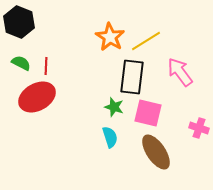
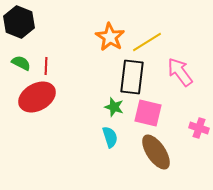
yellow line: moved 1 px right, 1 px down
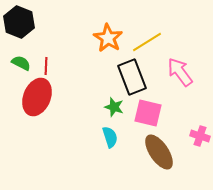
orange star: moved 2 px left, 1 px down
black rectangle: rotated 28 degrees counterclockwise
red ellipse: rotated 39 degrees counterclockwise
pink cross: moved 1 px right, 8 px down
brown ellipse: moved 3 px right
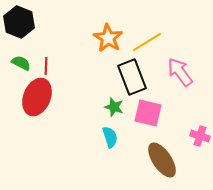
brown ellipse: moved 3 px right, 8 px down
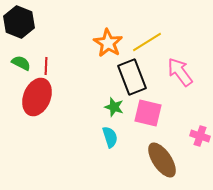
orange star: moved 5 px down
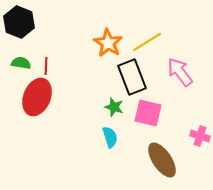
green semicircle: rotated 18 degrees counterclockwise
